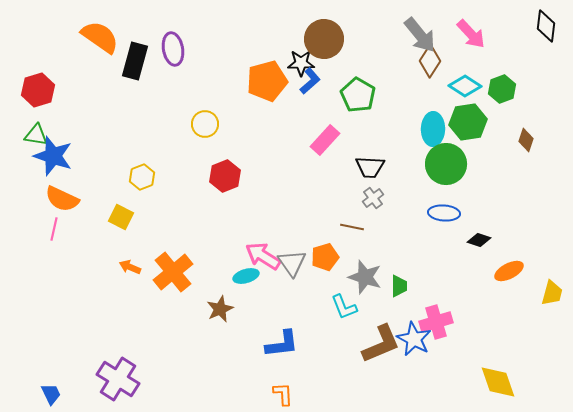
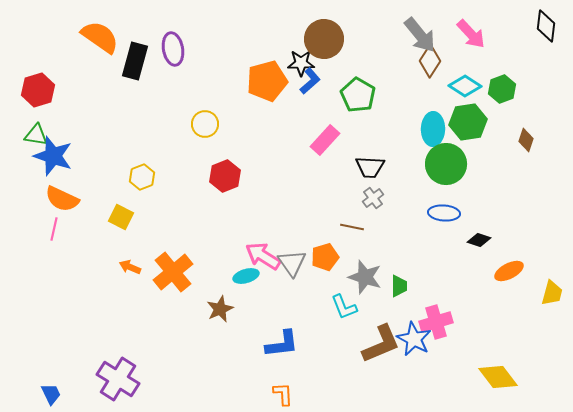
yellow diamond at (498, 382): moved 5 px up; rotated 18 degrees counterclockwise
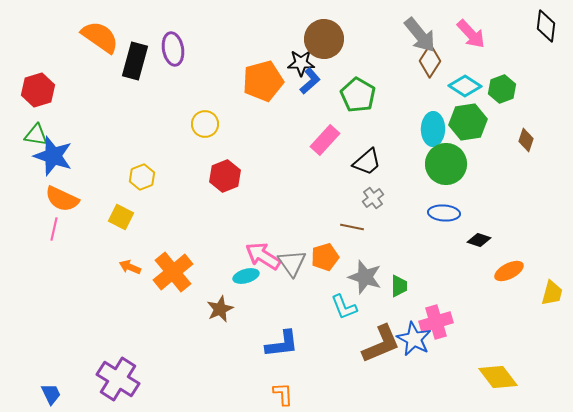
orange pentagon at (267, 81): moved 4 px left
black trapezoid at (370, 167): moved 3 px left, 5 px up; rotated 44 degrees counterclockwise
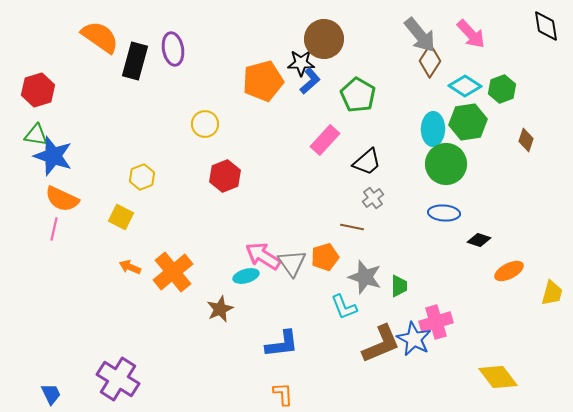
black diamond at (546, 26): rotated 16 degrees counterclockwise
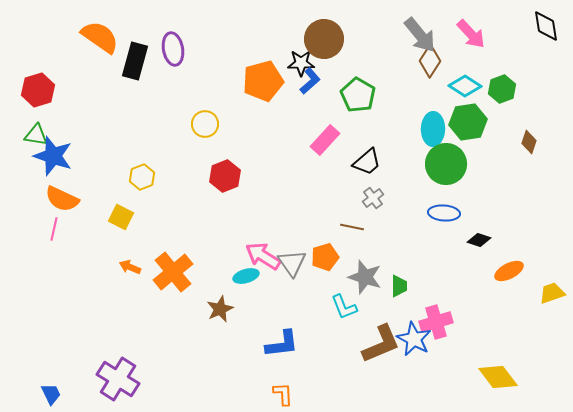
brown diamond at (526, 140): moved 3 px right, 2 px down
yellow trapezoid at (552, 293): rotated 124 degrees counterclockwise
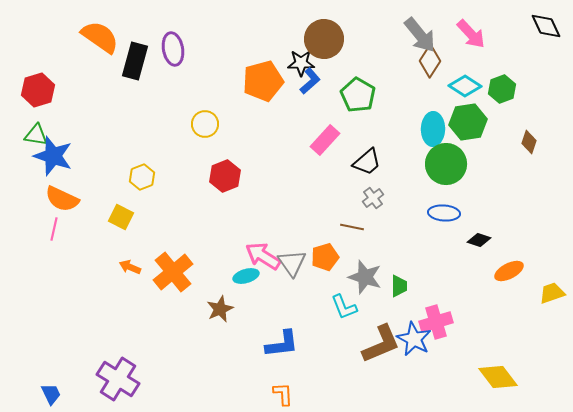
black diamond at (546, 26): rotated 16 degrees counterclockwise
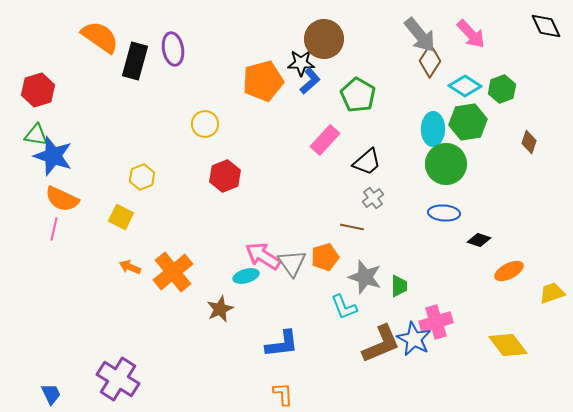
yellow diamond at (498, 377): moved 10 px right, 32 px up
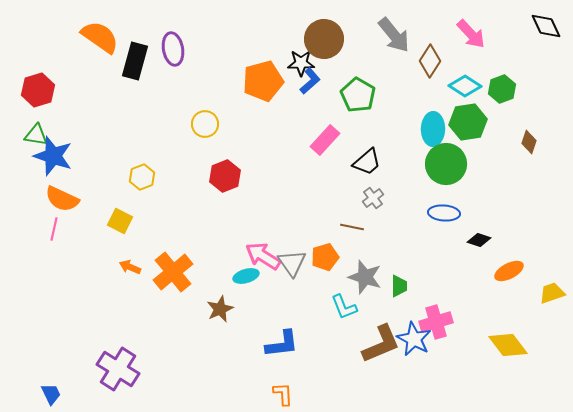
gray arrow at (420, 35): moved 26 px left
yellow square at (121, 217): moved 1 px left, 4 px down
purple cross at (118, 379): moved 10 px up
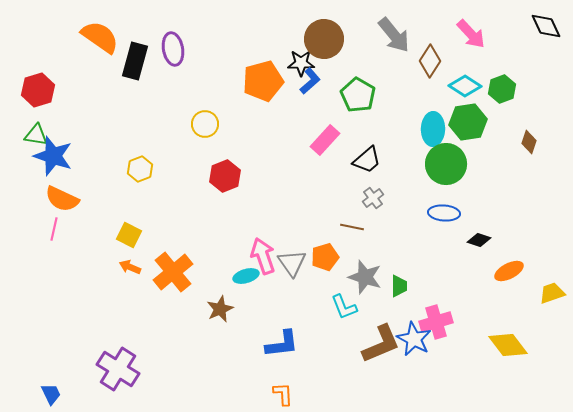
black trapezoid at (367, 162): moved 2 px up
yellow hexagon at (142, 177): moved 2 px left, 8 px up
yellow square at (120, 221): moved 9 px right, 14 px down
pink arrow at (263, 256): rotated 39 degrees clockwise
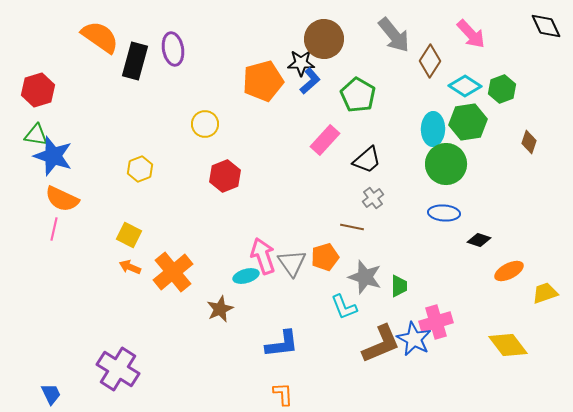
yellow trapezoid at (552, 293): moved 7 px left
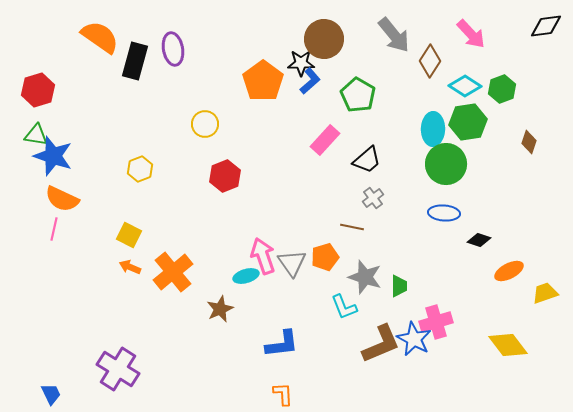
black diamond at (546, 26): rotated 72 degrees counterclockwise
orange pentagon at (263, 81): rotated 21 degrees counterclockwise
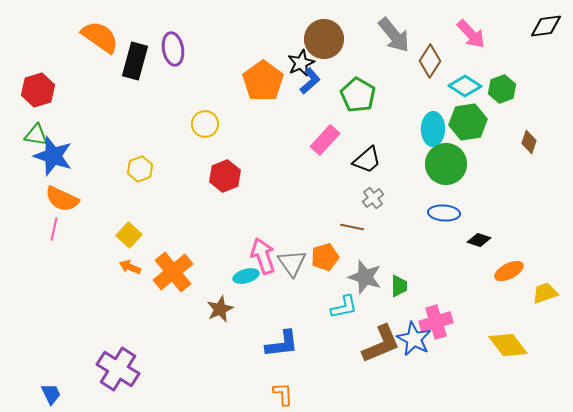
black star at (301, 63): rotated 24 degrees counterclockwise
yellow square at (129, 235): rotated 15 degrees clockwise
cyan L-shape at (344, 307): rotated 80 degrees counterclockwise
